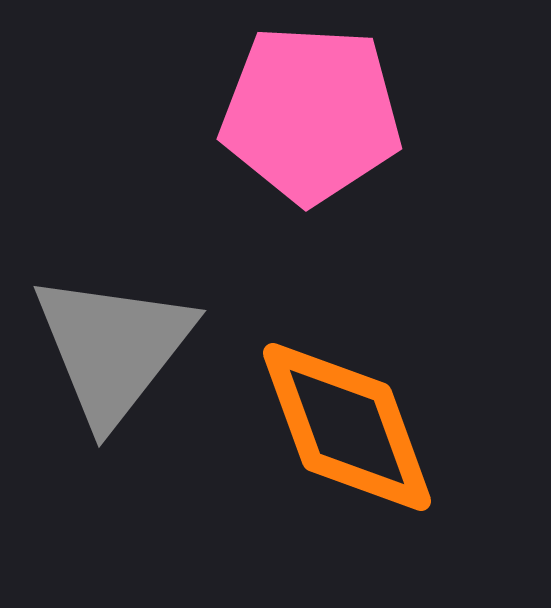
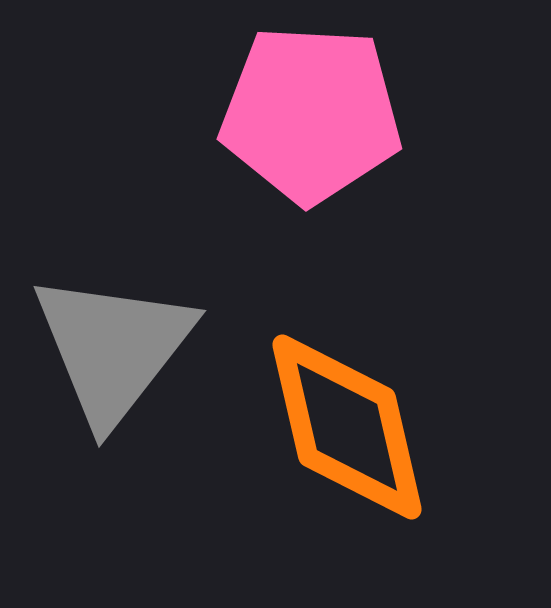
orange diamond: rotated 7 degrees clockwise
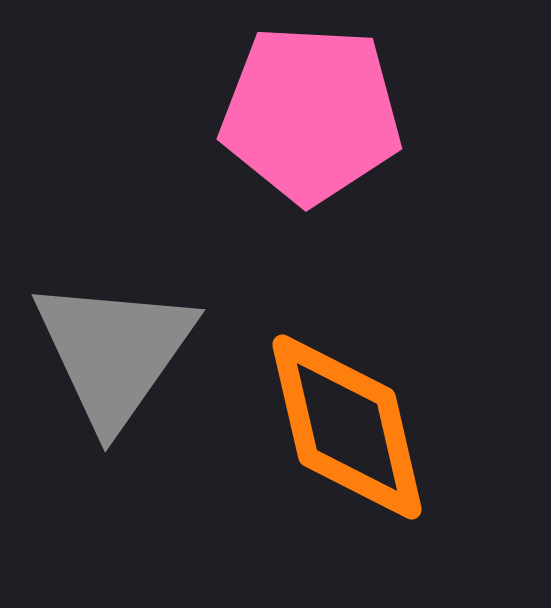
gray triangle: moved 1 px right, 4 px down; rotated 3 degrees counterclockwise
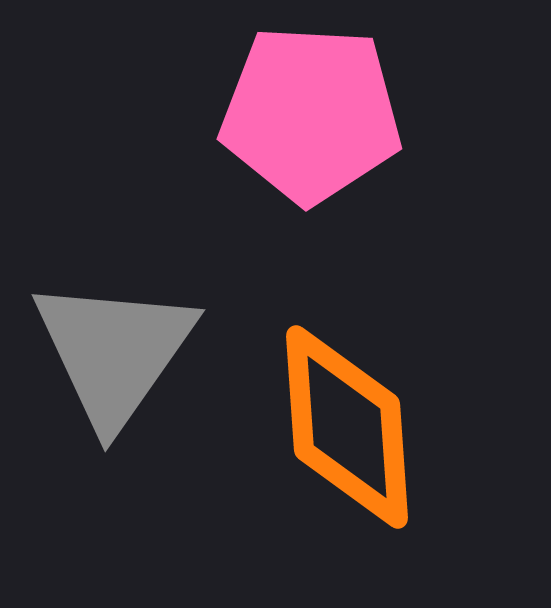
orange diamond: rotated 9 degrees clockwise
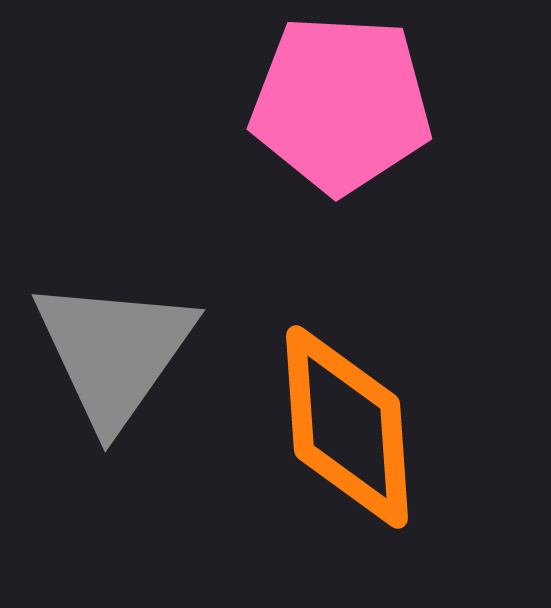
pink pentagon: moved 30 px right, 10 px up
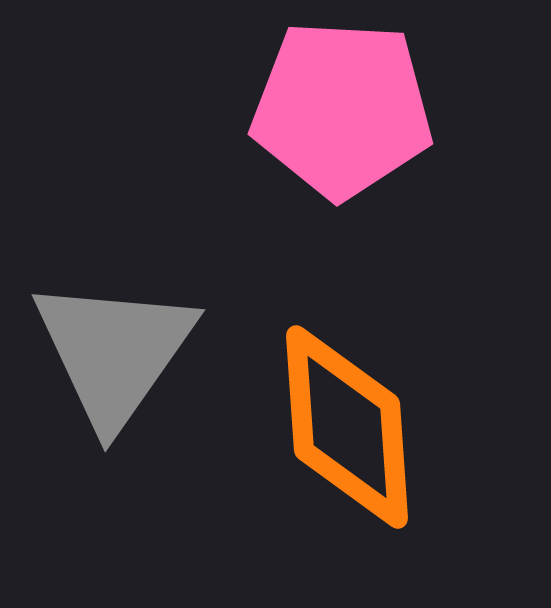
pink pentagon: moved 1 px right, 5 px down
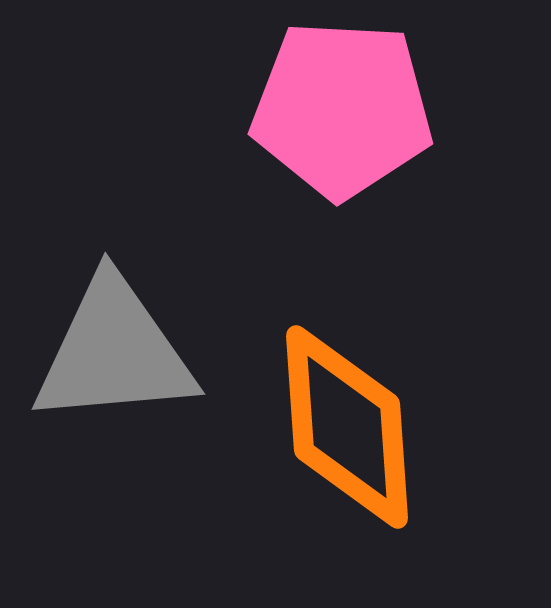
gray triangle: rotated 50 degrees clockwise
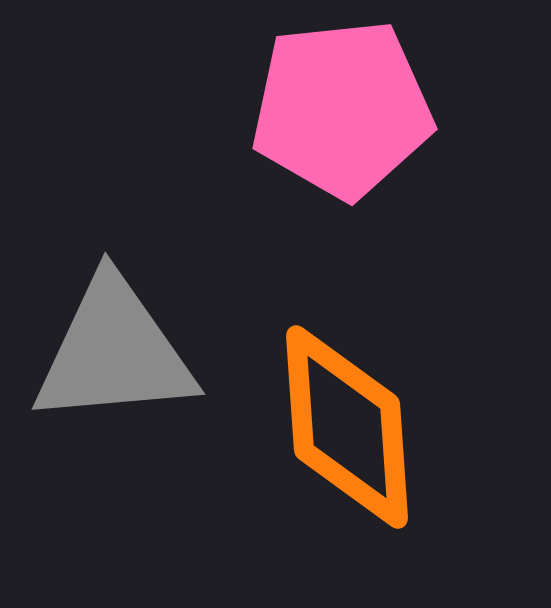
pink pentagon: rotated 9 degrees counterclockwise
